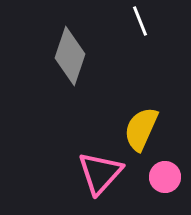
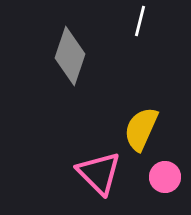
white line: rotated 36 degrees clockwise
pink triangle: moved 1 px left; rotated 27 degrees counterclockwise
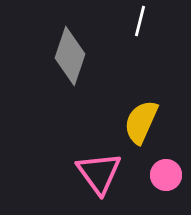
yellow semicircle: moved 7 px up
pink triangle: rotated 9 degrees clockwise
pink circle: moved 1 px right, 2 px up
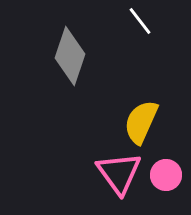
white line: rotated 52 degrees counterclockwise
pink triangle: moved 20 px right
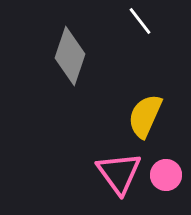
yellow semicircle: moved 4 px right, 6 px up
